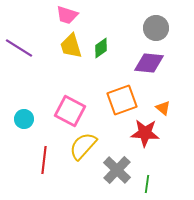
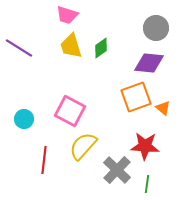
orange square: moved 14 px right, 3 px up
red star: moved 13 px down
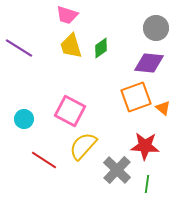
red line: rotated 64 degrees counterclockwise
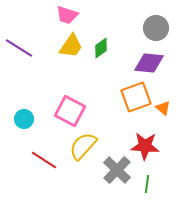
yellow trapezoid: rotated 128 degrees counterclockwise
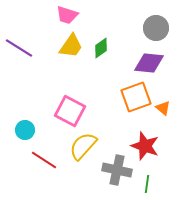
cyan circle: moved 1 px right, 11 px down
red star: rotated 16 degrees clockwise
gray cross: rotated 32 degrees counterclockwise
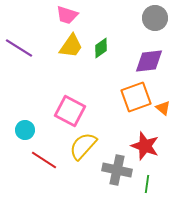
gray circle: moved 1 px left, 10 px up
purple diamond: moved 2 px up; rotated 12 degrees counterclockwise
